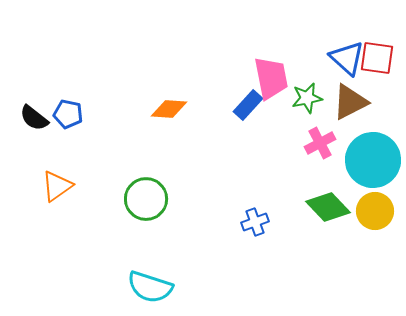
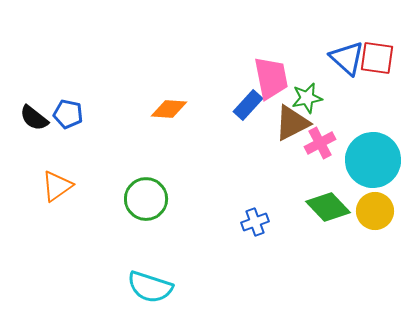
brown triangle: moved 58 px left, 21 px down
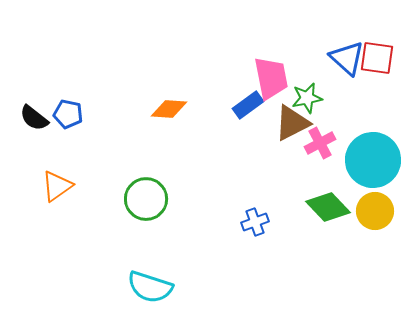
blue rectangle: rotated 12 degrees clockwise
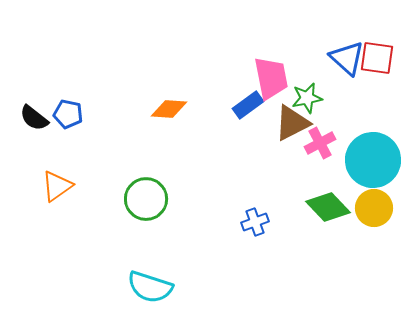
yellow circle: moved 1 px left, 3 px up
